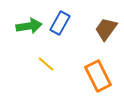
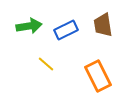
blue rectangle: moved 6 px right, 7 px down; rotated 35 degrees clockwise
brown trapezoid: moved 3 px left, 4 px up; rotated 45 degrees counterclockwise
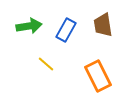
blue rectangle: rotated 35 degrees counterclockwise
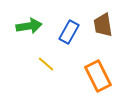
blue rectangle: moved 3 px right, 2 px down
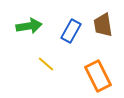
blue rectangle: moved 2 px right, 1 px up
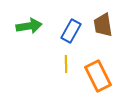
yellow line: moved 20 px right; rotated 48 degrees clockwise
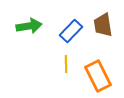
blue rectangle: rotated 15 degrees clockwise
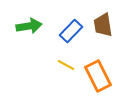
yellow line: moved 1 px down; rotated 60 degrees counterclockwise
